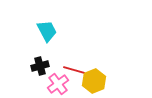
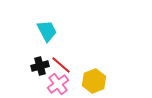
red line: moved 13 px left, 5 px up; rotated 25 degrees clockwise
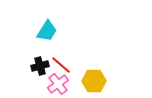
cyan trapezoid: rotated 60 degrees clockwise
yellow hexagon: rotated 20 degrees clockwise
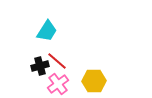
red line: moved 4 px left, 4 px up
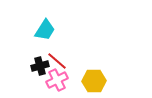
cyan trapezoid: moved 2 px left, 1 px up
pink cross: moved 1 px left, 4 px up; rotated 10 degrees clockwise
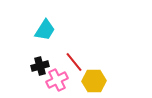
red line: moved 17 px right, 1 px down; rotated 10 degrees clockwise
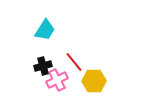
black cross: moved 3 px right
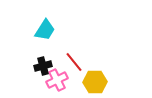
yellow hexagon: moved 1 px right, 1 px down
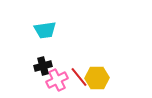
cyan trapezoid: rotated 50 degrees clockwise
red line: moved 5 px right, 15 px down
yellow hexagon: moved 2 px right, 4 px up
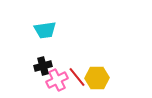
red line: moved 2 px left
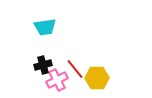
cyan trapezoid: moved 3 px up
black cross: moved 1 px up
red line: moved 2 px left, 8 px up
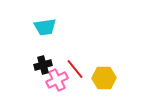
yellow hexagon: moved 7 px right
